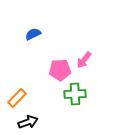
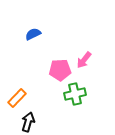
green cross: rotated 10 degrees counterclockwise
black arrow: rotated 54 degrees counterclockwise
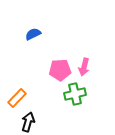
pink arrow: moved 7 px down; rotated 24 degrees counterclockwise
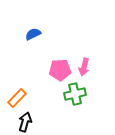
black arrow: moved 3 px left
